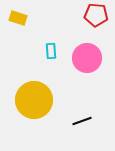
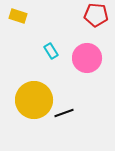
yellow rectangle: moved 2 px up
cyan rectangle: rotated 28 degrees counterclockwise
black line: moved 18 px left, 8 px up
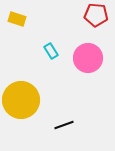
yellow rectangle: moved 1 px left, 3 px down
pink circle: moved 1 px right
yellow circle: moved 13 px left
black line: moved 12 px down
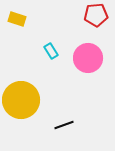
red pentagon: rotated 10 degrees counterclockwise
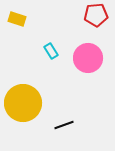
yellow circle: moved 2 px right, 3 px down
